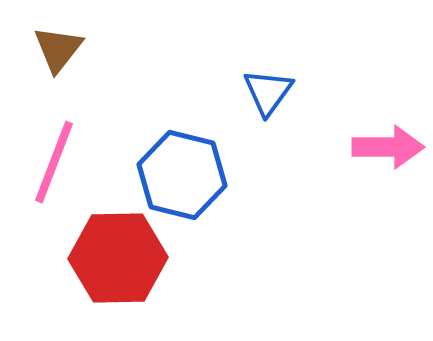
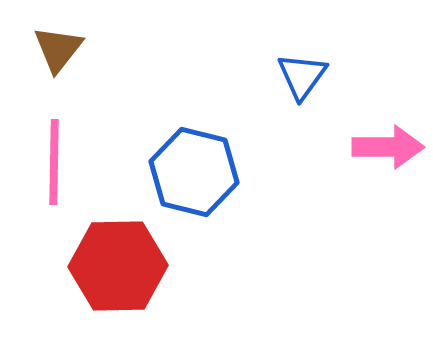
blue triangle: moved 34 px right, 16 px up
pink line: rotated 20 degrees counterclockwise
blue hexagon: moved 12 px right, 3 px up
red hexagon: moved 8 px down
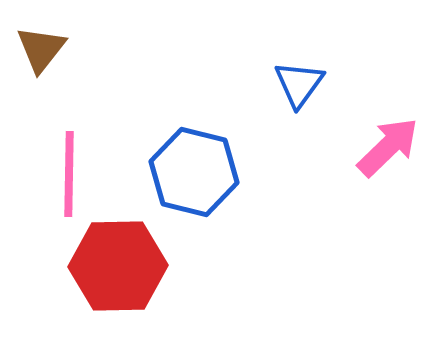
brown triangle: moved 17 px left
blue triangle: moved 3 px left, 8 px down
pink arrow: rotated 44 degrees counterclockwise
pink line: moved 15 px right, 12 px down
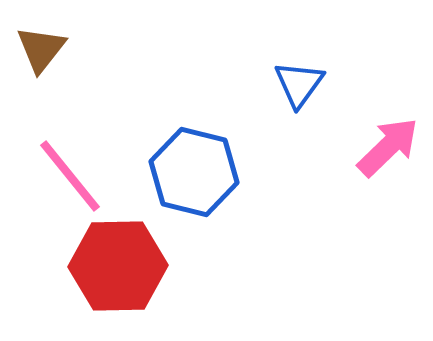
pink line: moved 1 px right, 2 px down; rotated 40 degrees counterclockwise
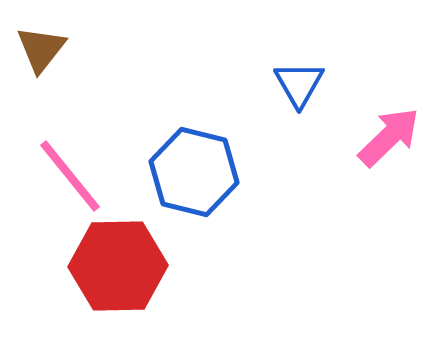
blue triangle: rotated 6 degrees counterclockwise
pink arrow: moved 1 px right, 10 px up
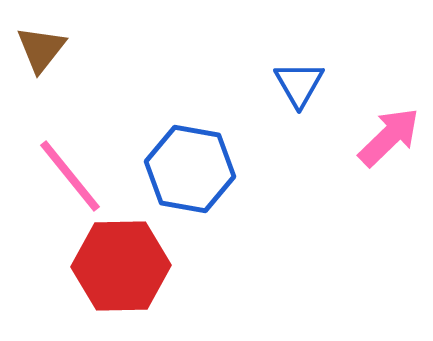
blue hexagon: moved 4 px left, 3 px up; rotated 4 degrees counterclockwise
red hexagon: moved 3 px right
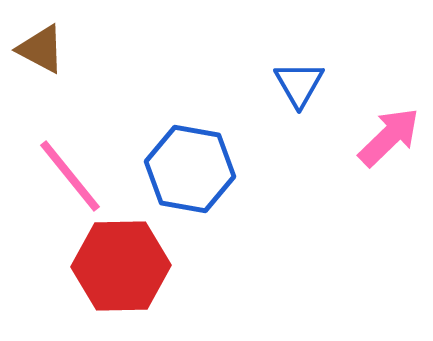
brown triangle: rotated 40 degrees counterclockwise
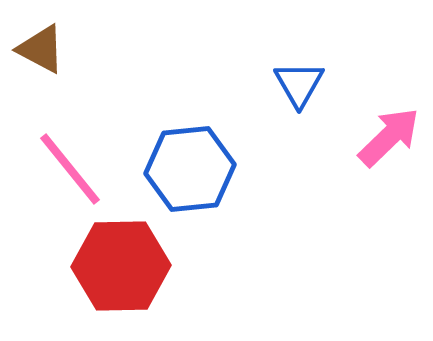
blue hexagon: rotated 16 degrees counterclockwise
pink line: moved 7 px up
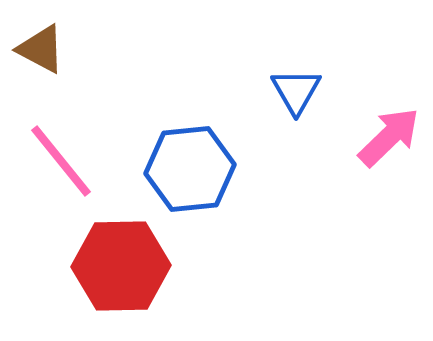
blue triangle: moved 3 px left, 7 px down
pink line: moved 9 px left, 8 px up
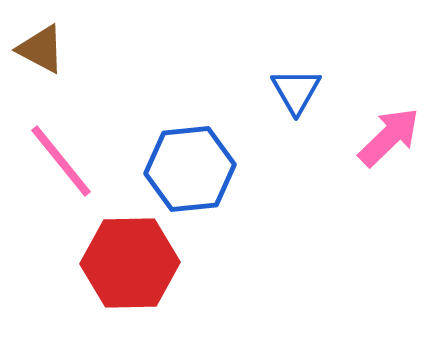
red hexagon: moved 9 px right, 3 px up
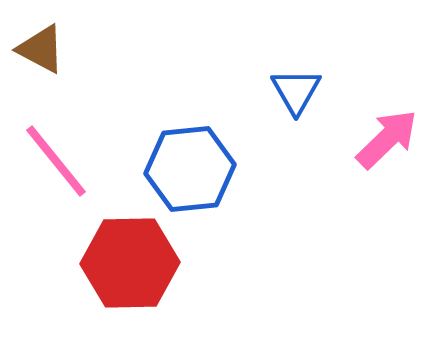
pink arrow: moved 2 px left, 2 px down
pink line: moved 5 px left
